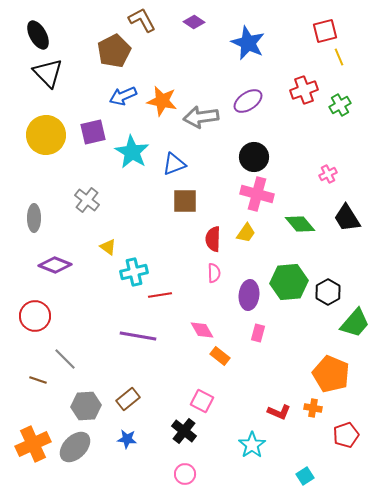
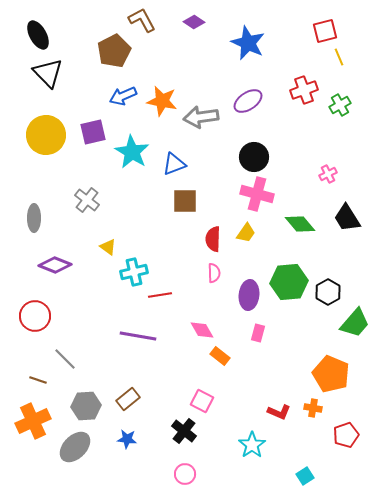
orange cross at (33, 444): moved 23 px up
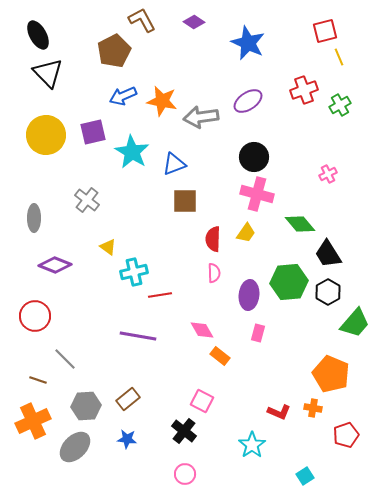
black trapezoid at (347, 218): moved 19 px left, 36 px down
